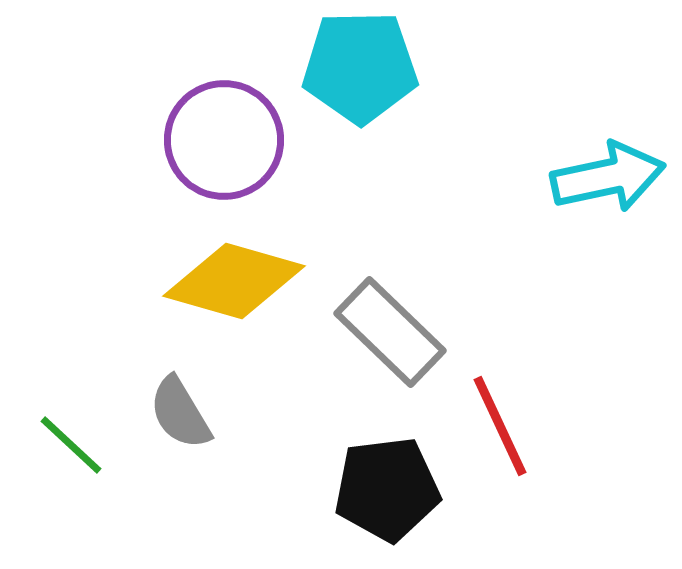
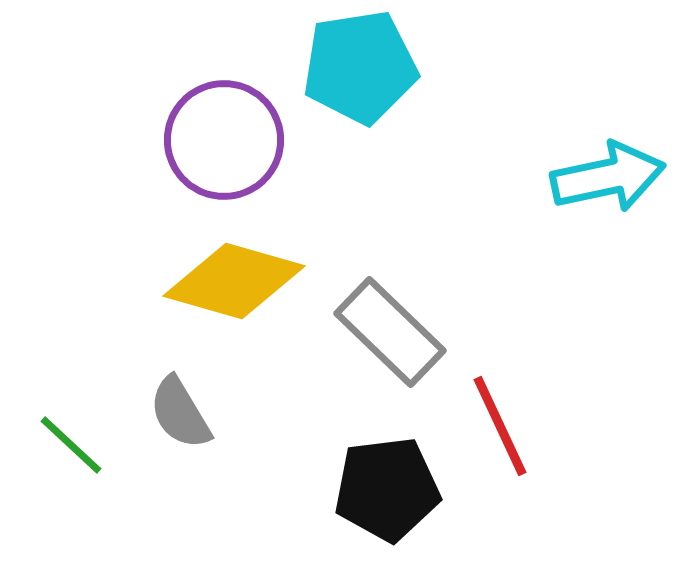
cyan pentagon: rotated 8 degrees counterclockwise
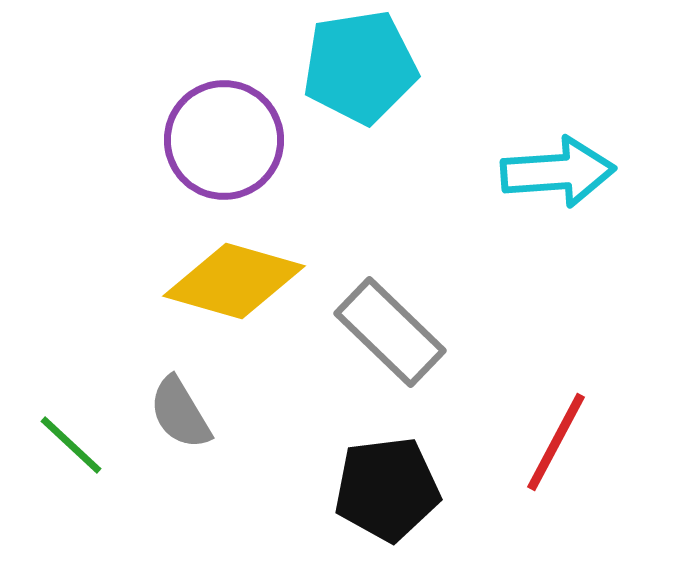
cyan arrow: moved 50 px left, 5 px up; rotated 8 degrees clockwise
red line: moved 56 px right, 16 px down; rotated 53 degrees clockwise
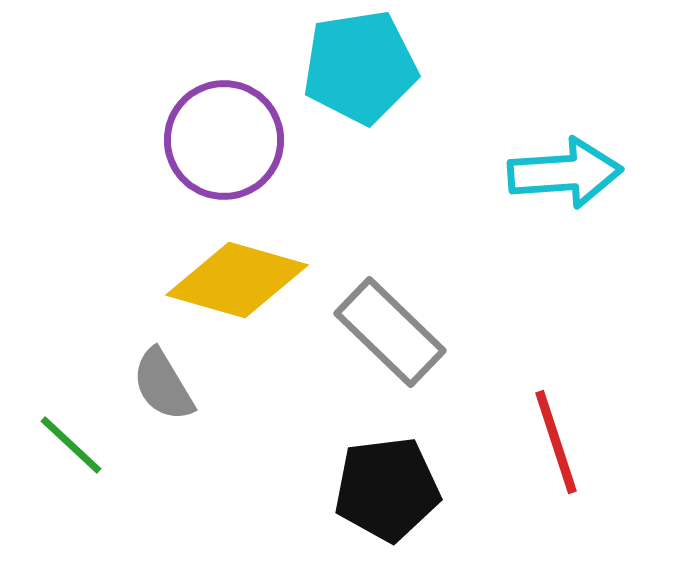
cyan arrow: moved 7 px right, 1 px down
yellow diamond: moved 3 px right, 1 px up
gray semicircle: moved 17 px left, 28 px up
red line: rotated 46 degrees counterclockwise
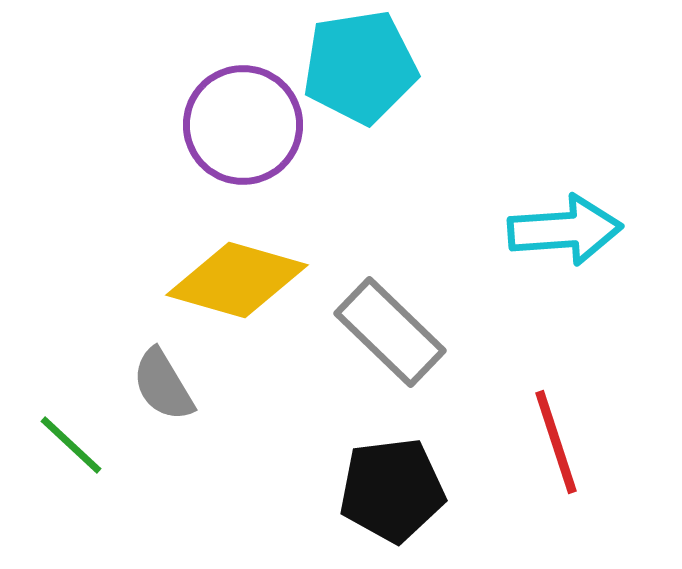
purple circle: moved 19 px right, 15 px up
cyan arrow: moved 57 px down
black pentagon: moved 5 px right, 1 px down
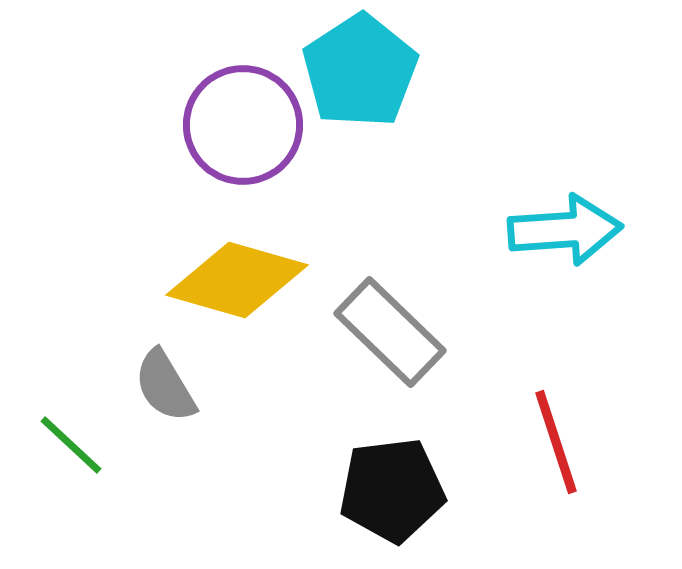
cyan pentagon: moved 4 px down; rotated 24 degrees counterclockwise
gray semicircle: moved 2 px right, 1 px down
